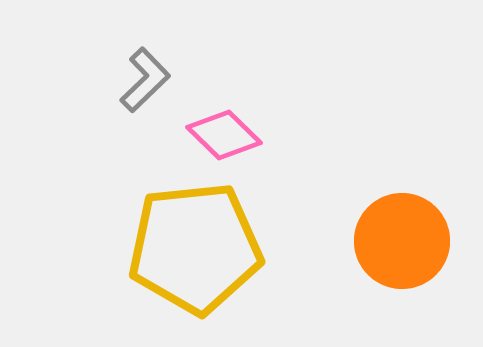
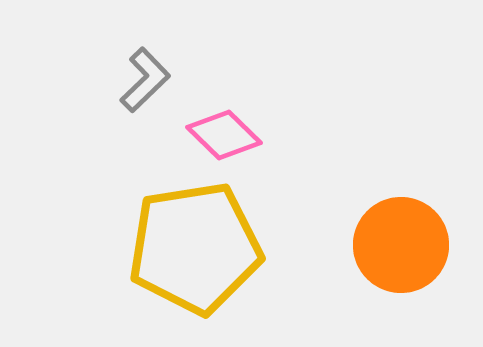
orange circle: moved 1 px left, 4 px down
yellow pentagon: rotated 3 degrees counterclockwise
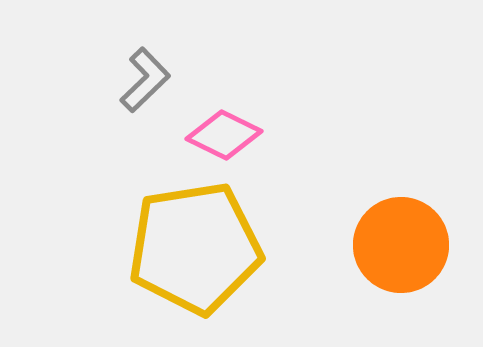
pink diamond: rotated 18 degrees counterclockwise
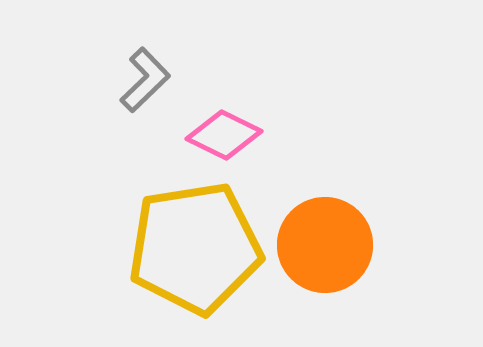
orange circle: moved 76 px left
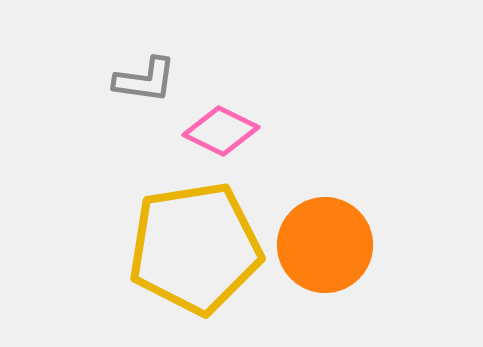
gray L-shape: rotated 52 degrees clockwise
pink diamond: moved 3 px left, 4 px up
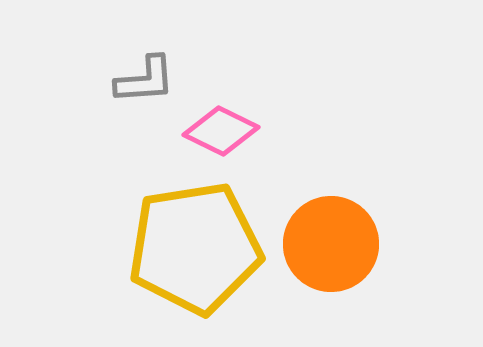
gray L-shape: rotated 12 degrees counterclockwise
orange circle: moved 6 px right, 1 px up
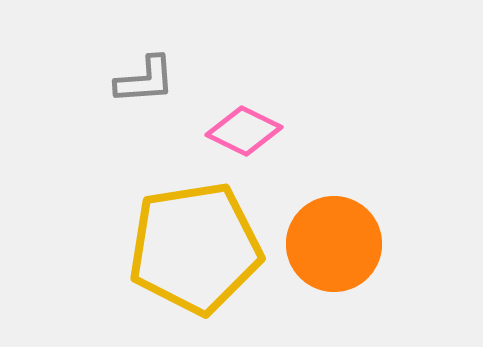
pink diamond: moved 23 px right
orange circle: moved 3 px right
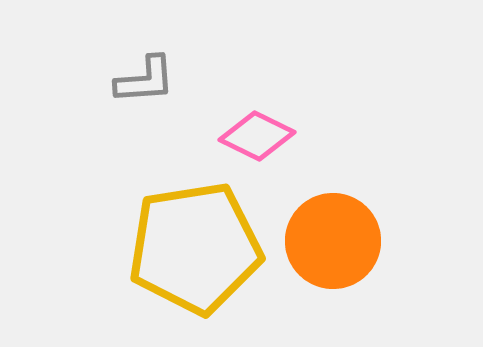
pink diamond: moved 13 px right, 5 px down
orange circle: moved 1 px left, 3 px up
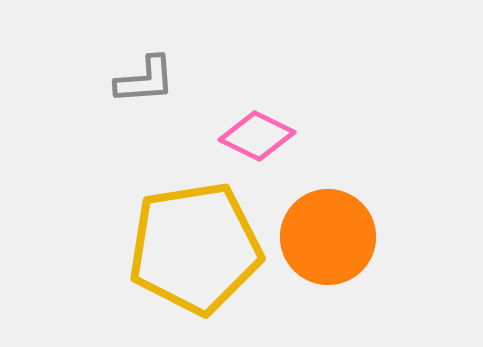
orange circle: moved 5 px left, 4 px up
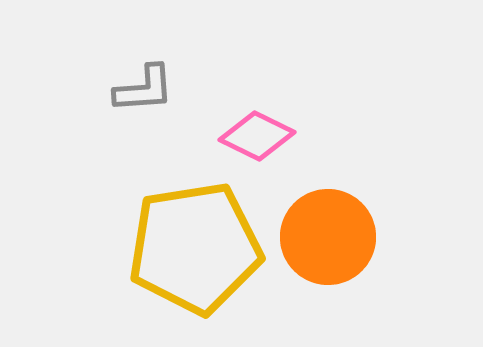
gray L-shape: moved 1 px left, 9 px down
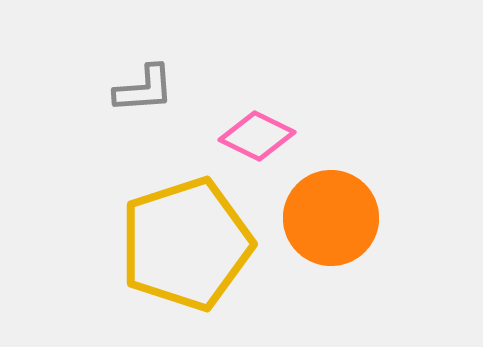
orange circle: moved 3 px right, 19 px up
yellow pentagon: moved 9 px left, 4 px up; rotated 9 degrees counterclockwise
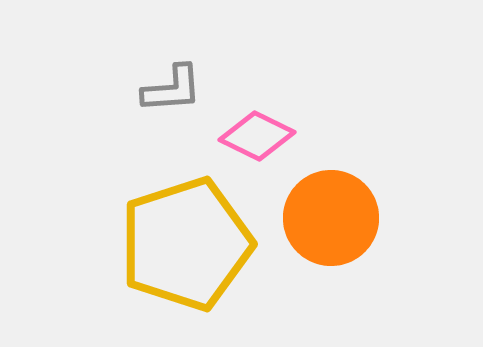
gray L-shape: moved 28 px right
